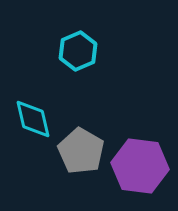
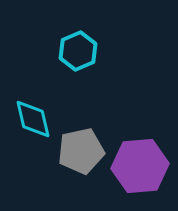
gray pentagon: rotated 30 degrees clockwise
purple hexagon: rotated 12 degrees counterclockwise
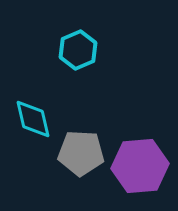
cyan hexagon: moved 1 px up
gray pentagon: moved 2 px down; rotated 15 degrees clockwise
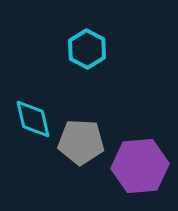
cyan hexagon: moved 9 px right, 1 px up; rotated 9 degrees counterclockwise
gray pentagon: moved 11 px up
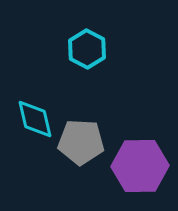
cyan diamond: moved 2 px right
purple hexagon: rotated 4 degrees clockwise
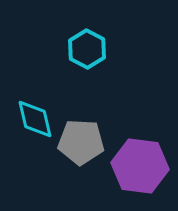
purple hexagon: rotated 8 degrees clockwise
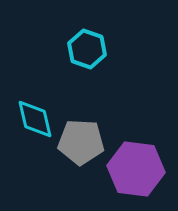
cyan hexagon: rotated 9 degrees counterclockwise
purple hexagon: moved 4 px left, 3 px down
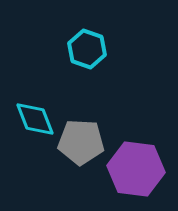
cyan diamond: rotated 9 degrees counterclockwise
